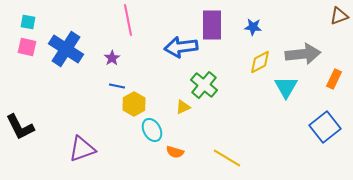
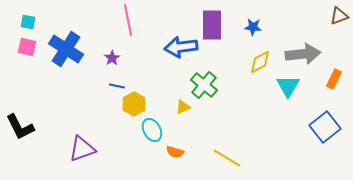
cyan triangle: moved 2 px right, 1 px up
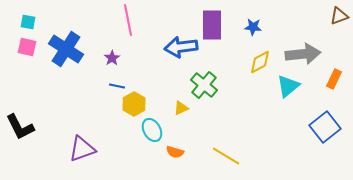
cyan triangle: rotated 20 degrees clockwise
yellow triangle: moved 2 px left, 1 px down
yellow line: moved 1 px left, 2 px up
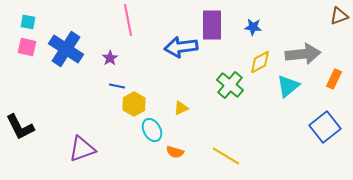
purple star: moved 2 px left
green cross: moved 26 px right
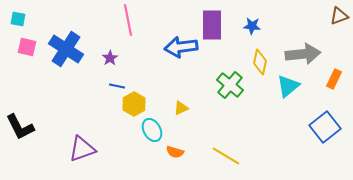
cyan square: moved 10 px left, 3 px up
blue star: moved 1 px left, 1 px up
yellow diamond: rotated 50 degrees counterclockwise
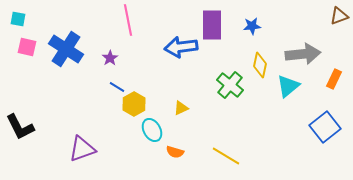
blue star: rotated 12 degrees counterclockwise
yellow diamond: moved 3 px down
blue line: moved 1 px down; rotated 21 degrees clockwise
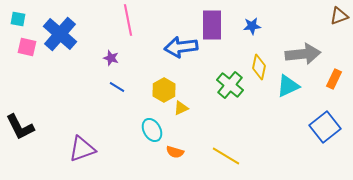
blue cross: moved 6 px left, 15 px up; rotated 8 degrees clockwise
purple star: moved 1 px right; rotated 21 degrees counterclockwise
yellow diamond: moved 1 px left, 2 px down
cyan triangle: rotated 15 degrees clockwise
yellow hexagon: moved 30 px right, 14 px up
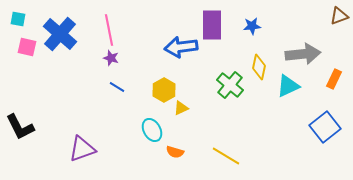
pink line: moved 19 px left, 10 px down
